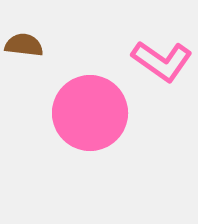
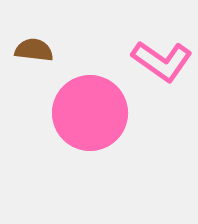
brown semicircle: moved 10 px right, 5 px down
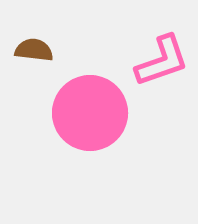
pink L-shape: rotated 54 degrees counterclockwise
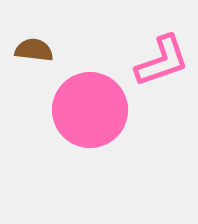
pink circle: moved 3 px up
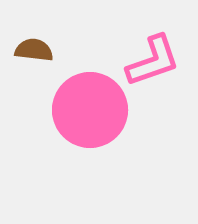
pink L-shape: moved 9 px left
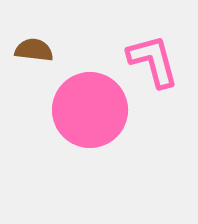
pink L-shape: rotated 86 degrees counterclockwise
